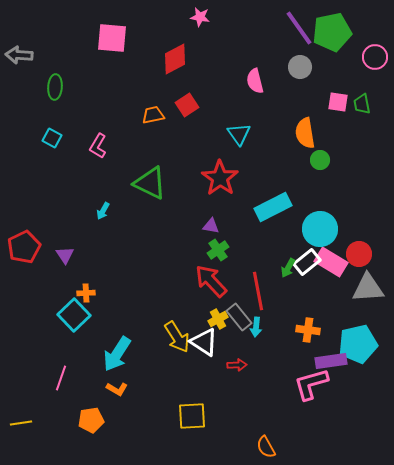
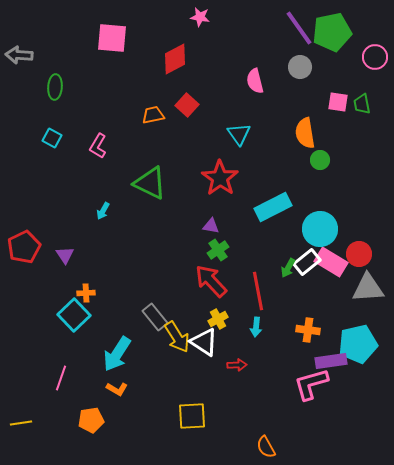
red square at (187, 105): rotated 15 degrees counterclockwise
gray rectangle at (239, 317): moved 84 px left
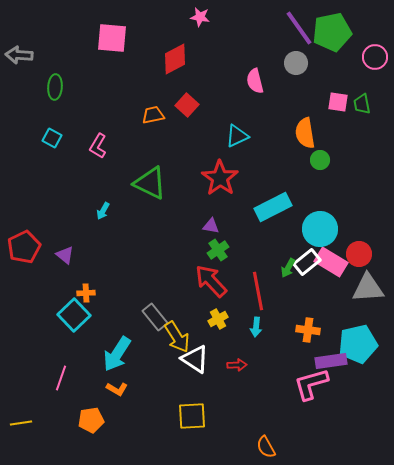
gray circle at (300, 67): moved 4 px left, 4 px up
cyan triangle at (239, 134): moved 2 px left, 2 px down; rotated 40 degrees clockwise
purple triangle at (65, 255): rotated 18 degrees counterclockwise
white triangle at (204, 342): moved 9 px left, 17 px down
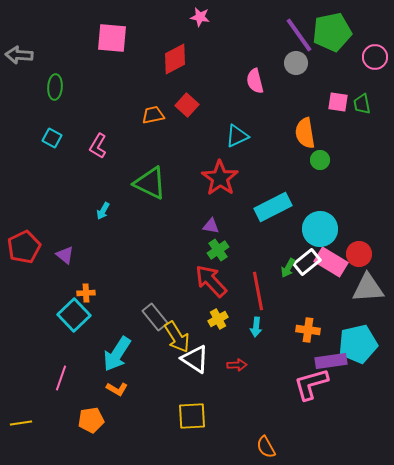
purple line at (299, 28): moved 7 px down
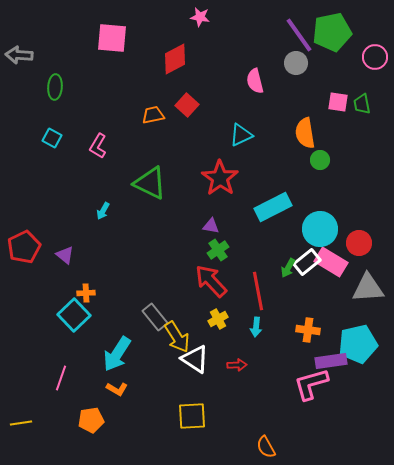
cyan triangle at (237, 136): moved 4 px right, 1 px up
red circle at (359, 254): moved 11 px up
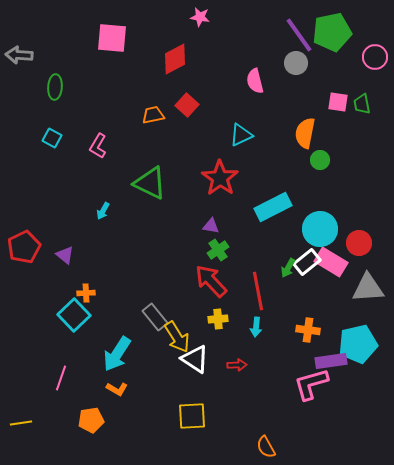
orange semicircle at (305, 133): rotated 20 degrees clockwise
yellow cross at (218, 319): rotated 24 degrees clockwise
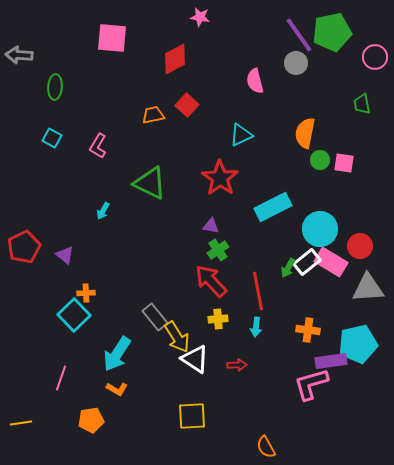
pink square at (338, 102): moved 6 px right, 61 px down
red circle at (359, 243): moved 1 px right, 3 px down
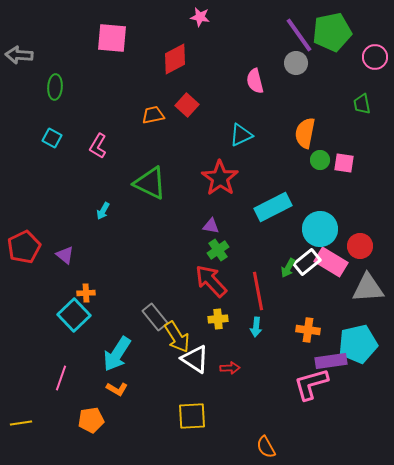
red arrow at (237, 365): moved 7 px left, 3 px down
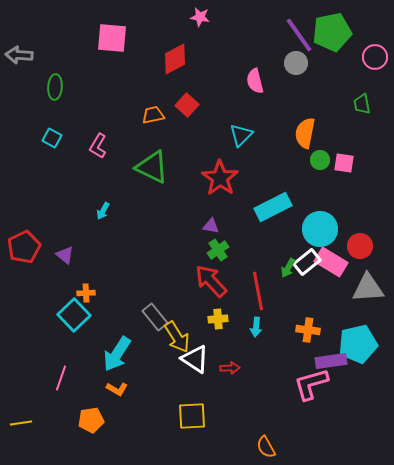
cyan triangle at (241, 135): rotated 20 degrees counterclockwise
green triangle at (150, 183): moved 2 px right, 16 px up
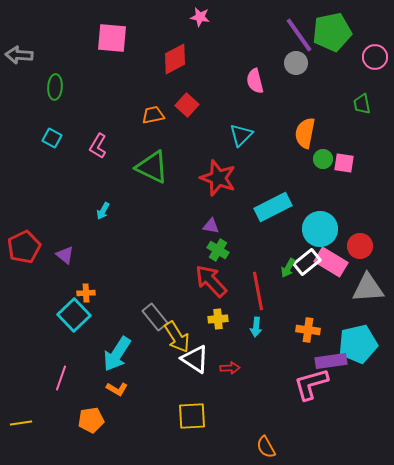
green circle at (320, 160): moved 3 px right, 1 px up
red star at (220, 178): moved 2 px left; rotated 15 degrees counterclockwise
green cross at (218, 250): rotated 25 degrees counterclockwise
